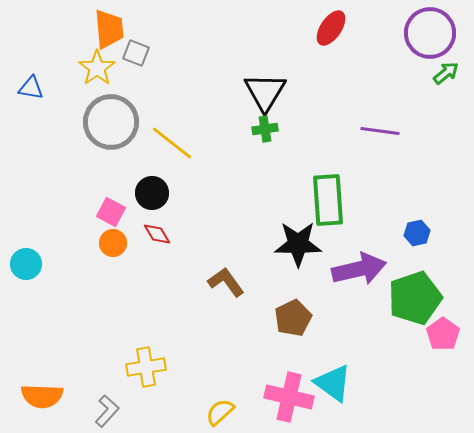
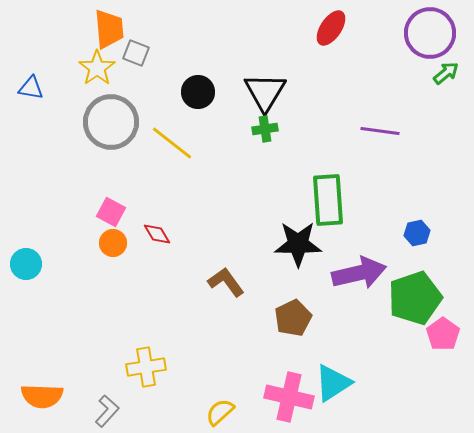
black circle: moved 46 px right, 101 px up
purple arrow: moved 4 px down
cyan triangle: rotated 51 degrees clockwise
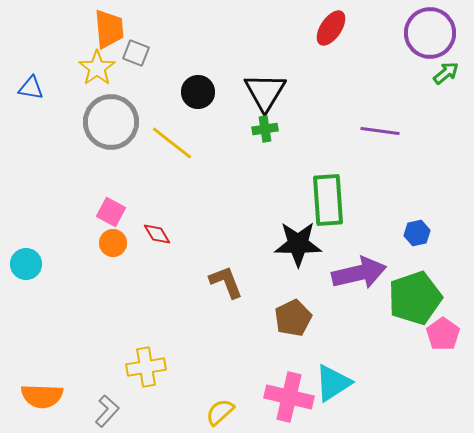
brown L-shape: rotated 15 degrees clockwise
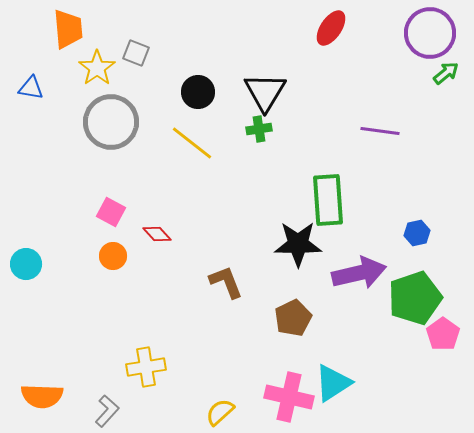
orange trapezoid: moved 41 px left
green cross: moved 6 px left
yellow line: moved 20 px right
red diamond: rotated 12 degrees counterclockwise
orange circle: moved 13 px down
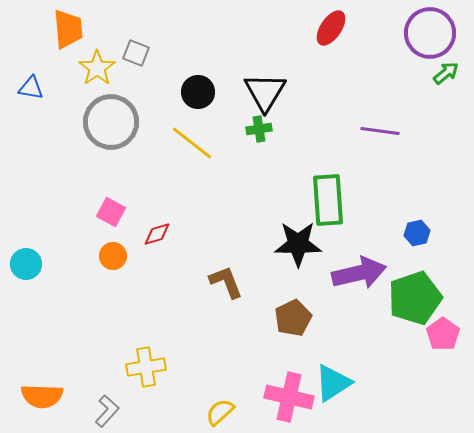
red diamond: rotated 64 degrees counterclockwise
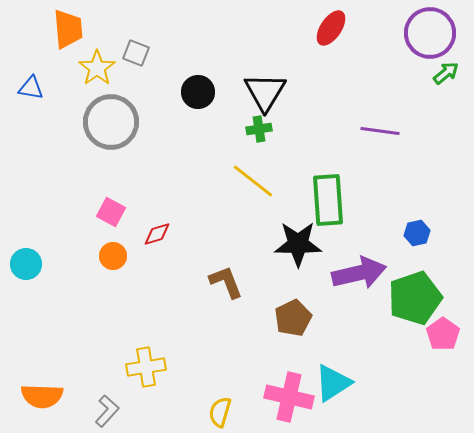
yellow line: moved 61 px right, 38 px down
yellow semicircle: rotated 32 degrees counterclockwise
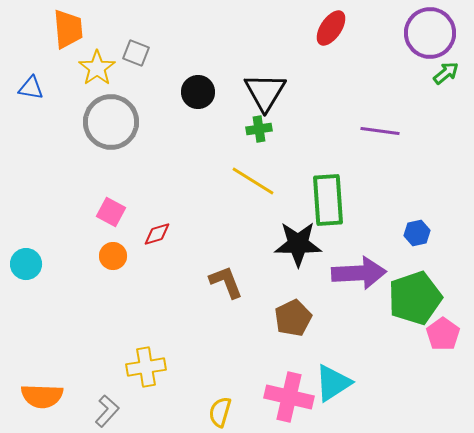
yellow line: rotated 6 degrees counterclockwise
purple arrow: rotated 10 degrees clockwise
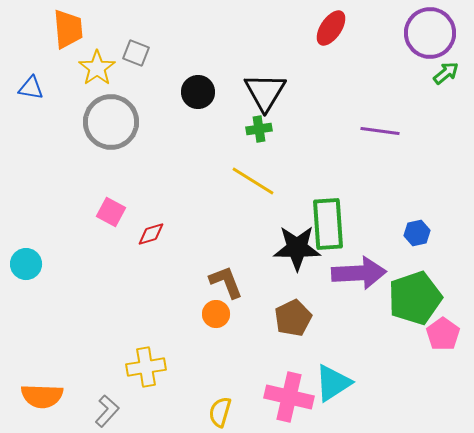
green rectangle: moved 24 px down
red diamond: moved 6 px left
black star: moved 1 px left, 4 px down
orange circle: moved 103 px right, 58 px down
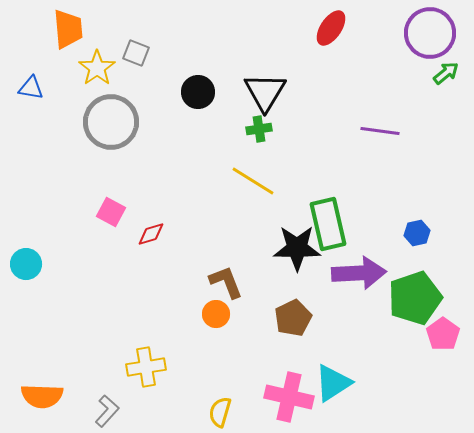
green rectangle: rotated 9 degrees counterclockwise
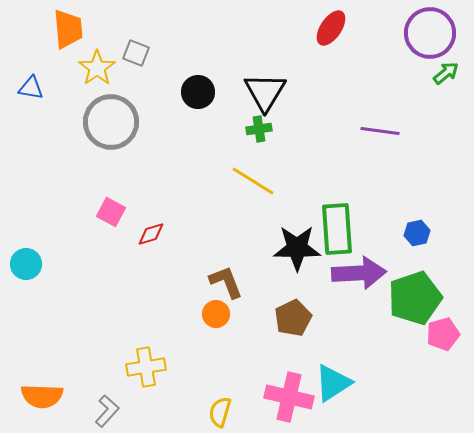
green rectangle: moved 9 px right, 5 px down; rotated 9 degrees clockwise
pink pentagon: rotated 20 degrees clockwise
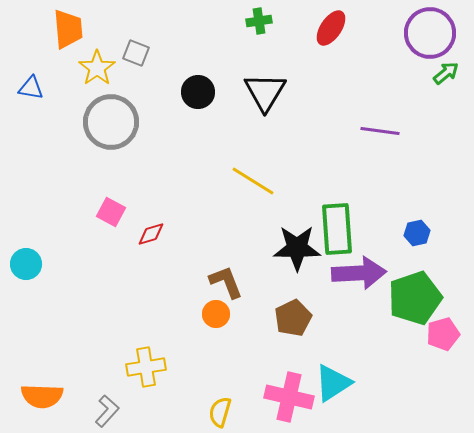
green cross: moved 108 px up
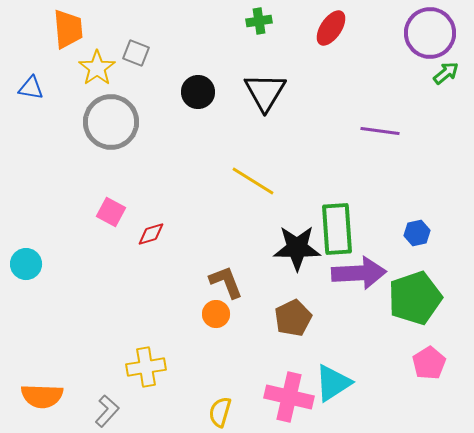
pink pentagon: moved 14 px left, 29 px down; rotated 16 degrees counterclockwise
